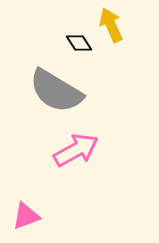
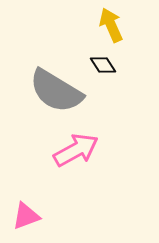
black diamond: moved 24 px right, 22 px down
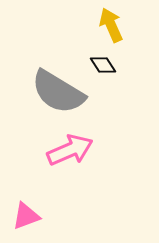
gray semicircle: moved 2 px right, 1 px down
pink arrow: moved 6 px left; rotated 6 degrees clockwise
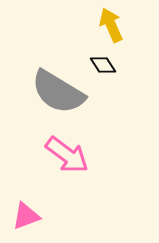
pink arrow: moved 3 px left, 5 px down; rotated 60 degrees clockwise
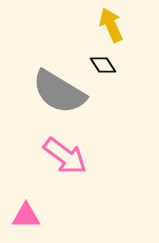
gray semicircle: moved 1 px right
pink arrow: moved 2 px left, 1 px down
pink triangle: rotated 20 degrees clockwise
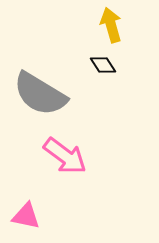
yellow arrow: rotated 8 degrees clockwise
gray semicircle: moved 19 px left, 2 px down
pink triangle: rotated 12 degrees clockwise
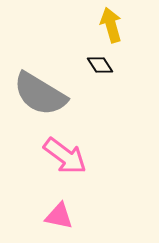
black diamond: moved 3 px left
pink triangle: moved 33 px right
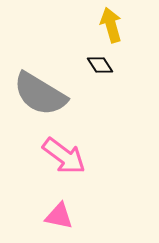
pink arrow: moved 1 px left
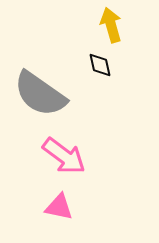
black diamond: rotated 20 degrees clockwise
gray semicircle: rotated 4 degrees clockwise
pink triangle: moved 9 px up
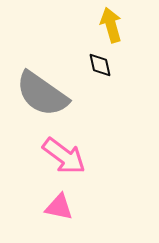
gray semicircle: moved 2 px right
